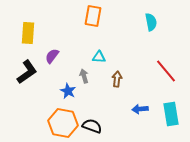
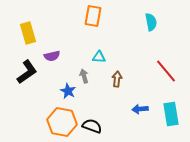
yellow rectangle: rotated 20 degrees counterclockwise
purple semicircle: rotated 140 degrees counterclockwise
orange hexagon: moved 1 px left, 1 px up
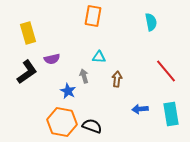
purple semicircle: moved 3 px down
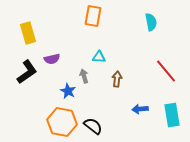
cyan rectangle: moved 1 px right, 1 px down
black semicircle: moved 1 px right; rotated 18 degrees clockwise
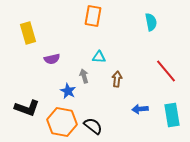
black L-shape: moved 36 px down; rotated 55 degrees clockwise
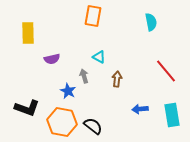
yellow rectangle: rotated 15 degrees clockwise
cyan triangle: rotated 24 degrees clockwise
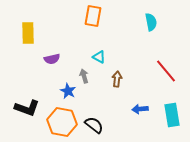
black semicircle: moved 1 px right, 1 px up
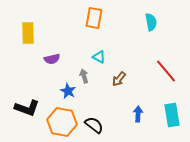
orange rectangle: moved 1 px right, 2 px down
brown arrow: moved 2 px right; rotated 147 degrees counterclockwise
blue arrow: moved 2 px left, 5 px down; rotated 98 degrees clockwise
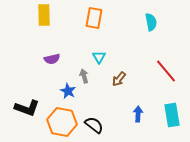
yellow rectangle: moved 16 px right, 18 px up
cyan triangle: rotated 32 degrees clockwise
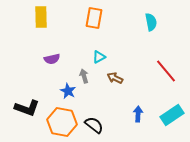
yellow rectangle: moved 3 px left, 2 px down
cyan triangle: rotated 32 degrees clockwise
brown arrow: moved 4 px left, 1 px up; rotated 77 degrees clockwise
cyan rectangle: rotated 65 degrees clockwise
